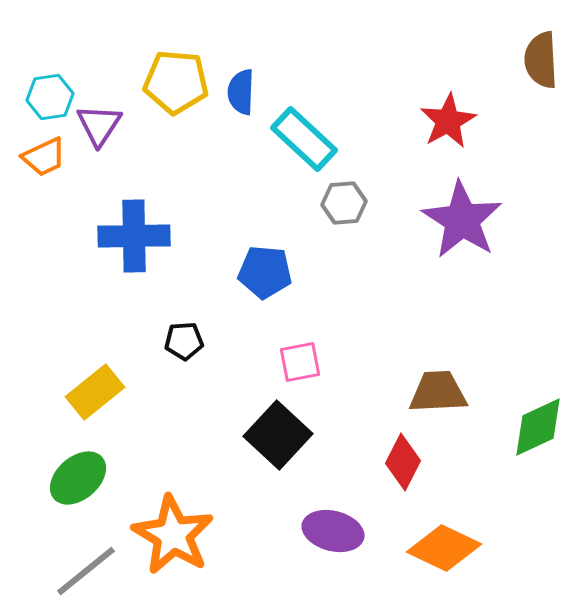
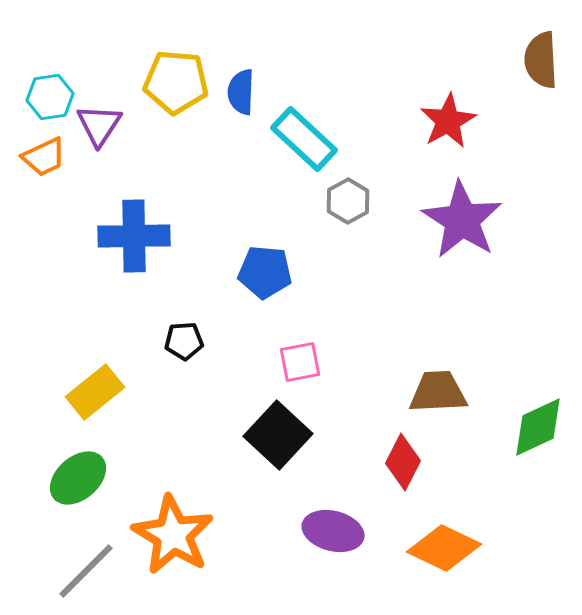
gray hexagon: moved 4 px right, 2 px up; rotated 24 degrees counterclockwise
gray line: rotated 6 degrees counterclockwise
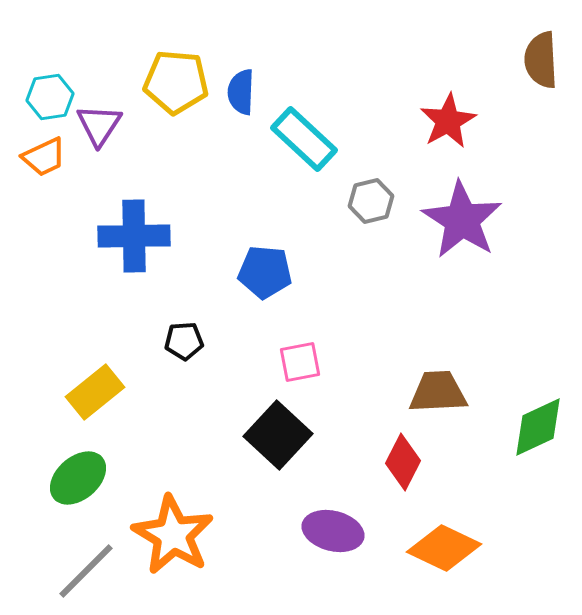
gray hexagon: moved 23 px right; rotated 15 degrees clockwise
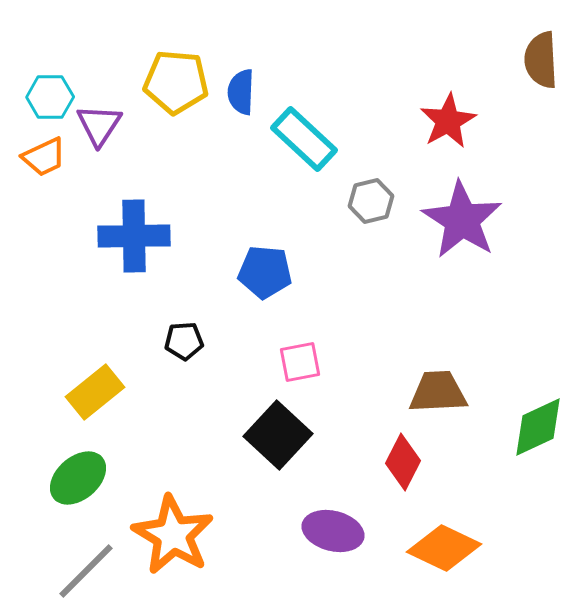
cyan hexagon: rotated 9 degrees clockwise
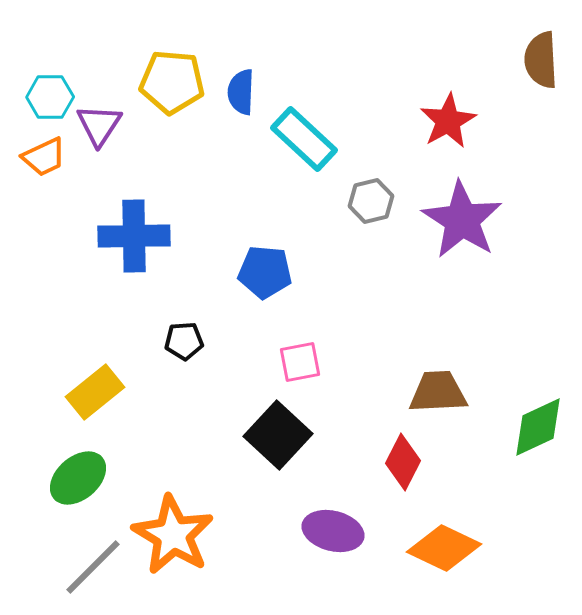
yellow pentagon: moved 4 px left
gray line: moved 7 px right, 4 px up
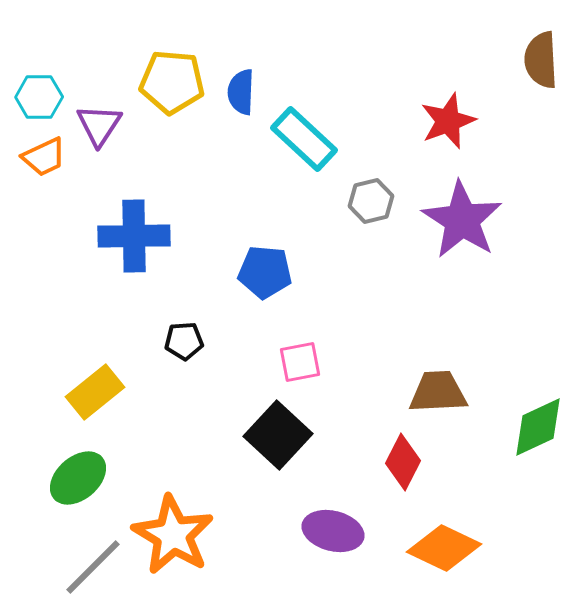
cyan hexagon: moved 11 px left
red star: rotated 8 degrees clockwise
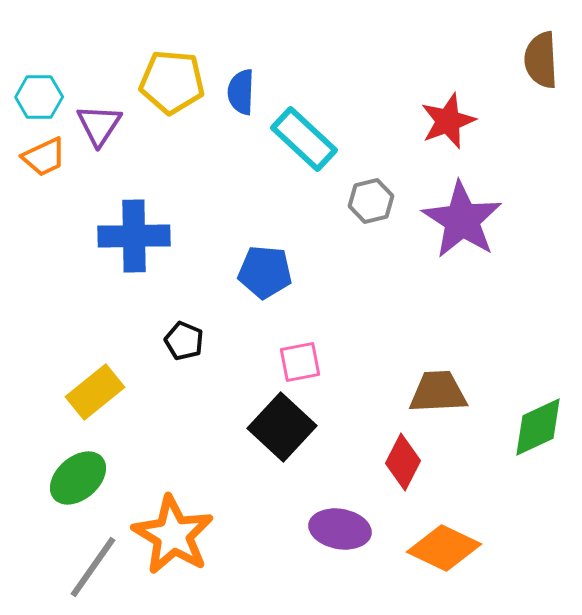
black pentagon: rotated 27 degrees clockwise
black square: moved 4 px right, 8 px up
purple ellipse: moved 7 px right, 2 px up; rotated 4 degrees counterclockwise
gray line: rotated 10 degrees counterclockwise
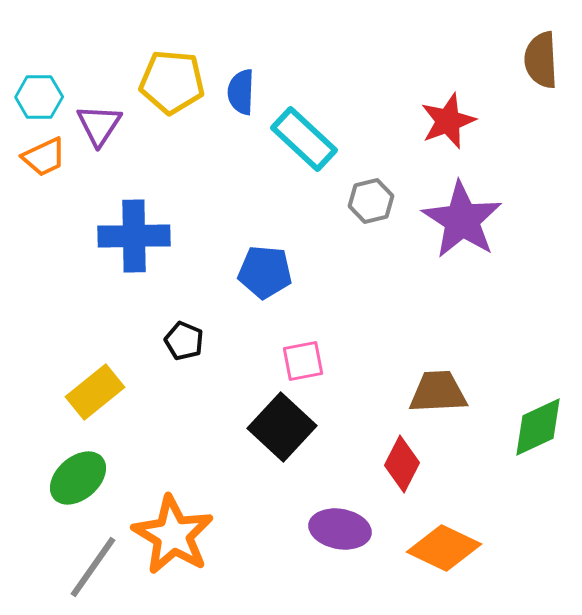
pink square: moved 3 px right, 1 px up
red diamond: moved 1 px left, 2 px down
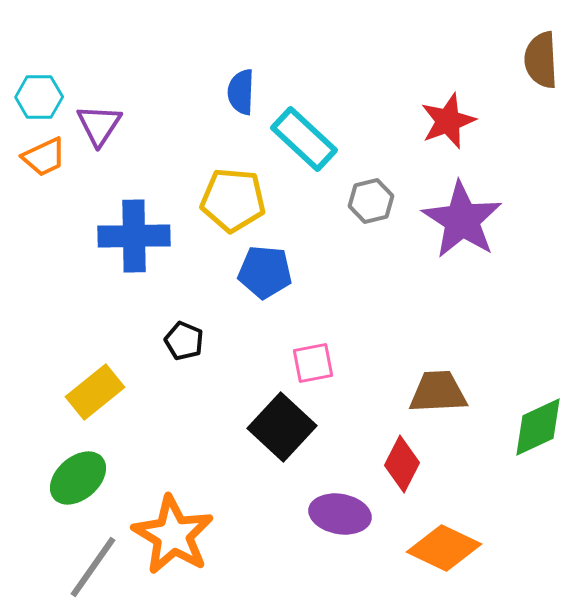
yellow pentagon: moved 61 px right, 118 px down
pink square: moved 10 px right, 2 px down
purple ellipse: moved 15 px up
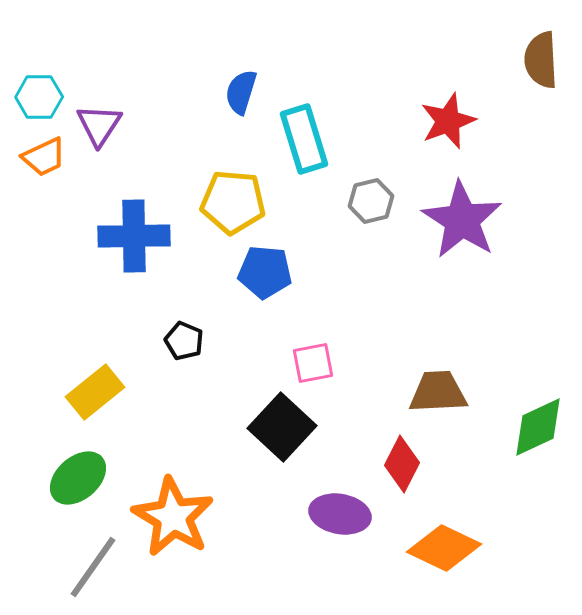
blue semicircle: rotated 15 degrees clockwise
cyan rectangle: rotated 30 degrees clockwise
yellow pentagon: moved 2 px down
orange star: moved 18 px up
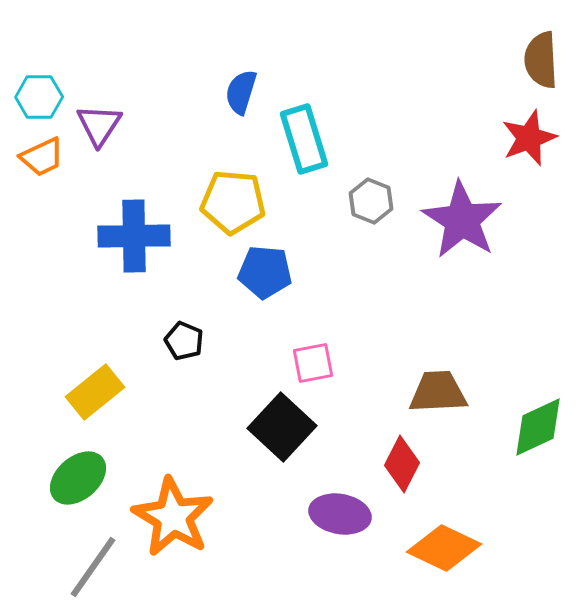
red star: moved 81 px right, 17 px down
orange trapezoid: moved 2 px left
gray hexagon: rotated 24 degrees counterclockwise
